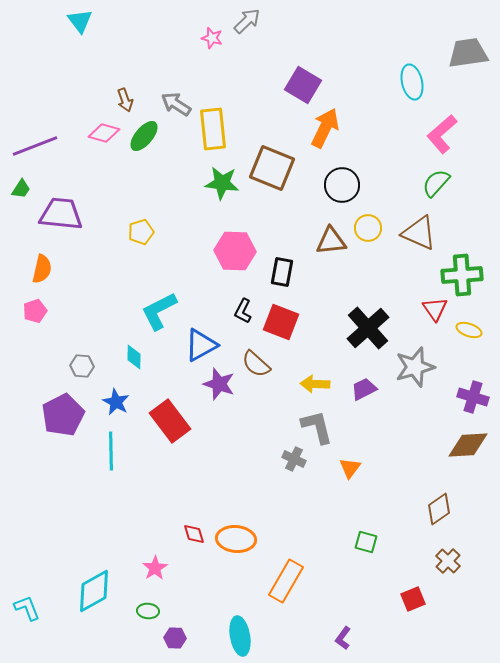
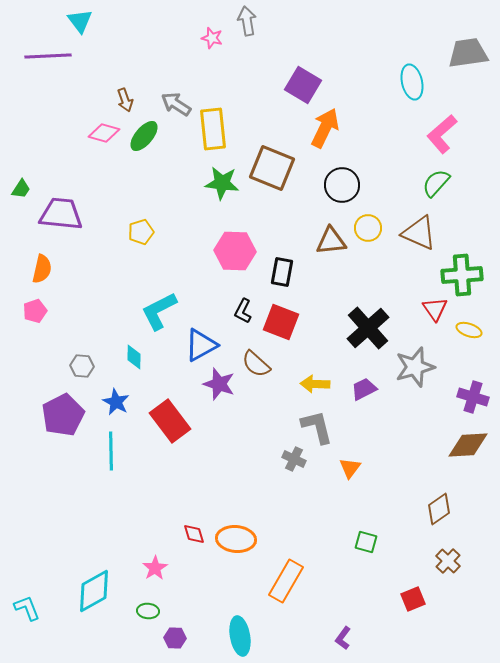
gray arrow at (247, 21): rotated 56 degrees counterclockwise
purple line at (35, 146): moved 13 px right, 90 px up; rotated 18 degrees clockwise
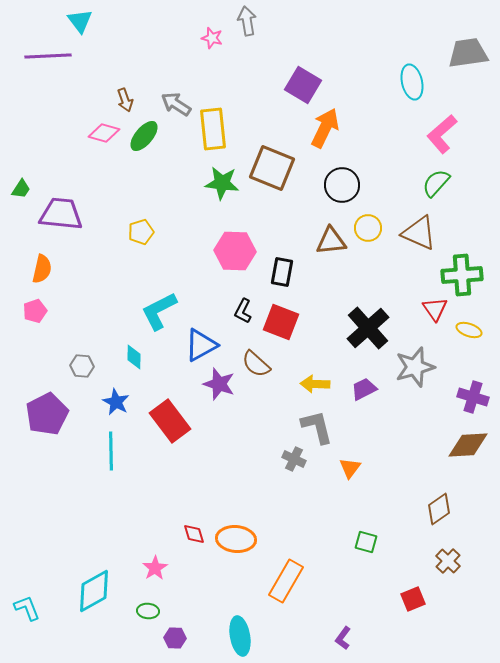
purple pentagon at (63, 415): moved 16 px left, 1 px up
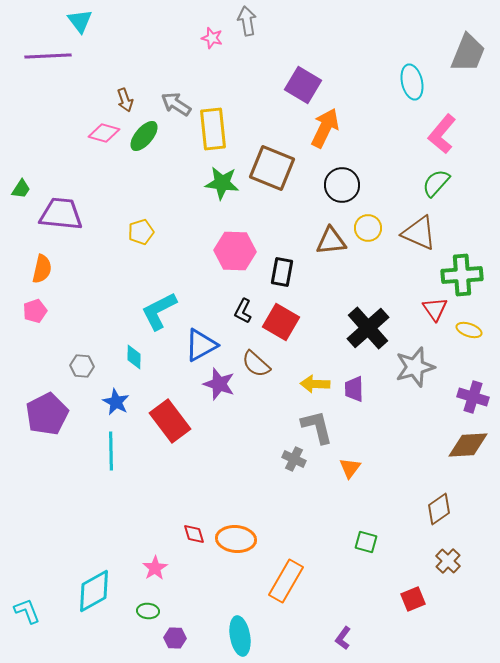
gray trapezoid at (468, 53): rotated 120 degrees clockwise
pink L-shape at (442, 134): rotated 9 degrees counterclockwise
red square at (281, 322): rotated 9 degrees clockwise
purple trapezoid at (364, 389): moved 10 px left; rotated 64 degrees counterclockwise
cyan L-shape at (27, 608): moved 3 px down
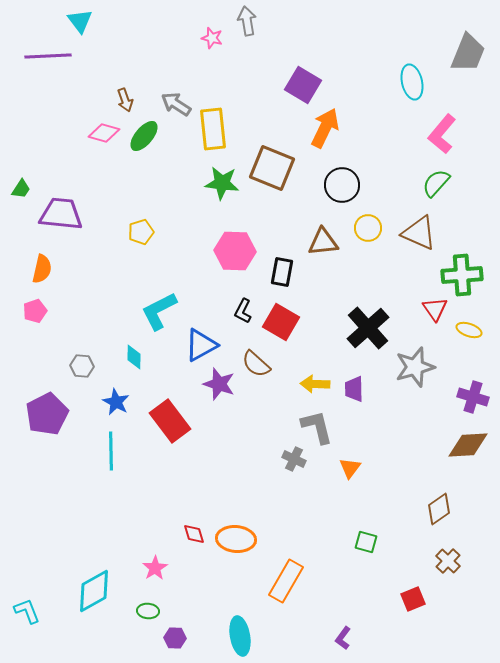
brown triangle at (331, 241): moved 8 px left, 1 px down
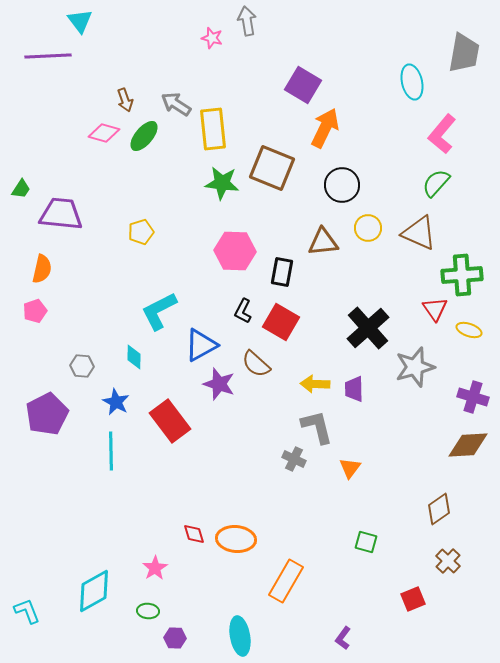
gray trapezoid at (468, 53): moved 4 px left; rotated 12 degrees counterclockwise
